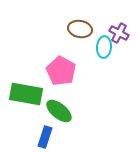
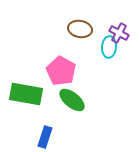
cyan ellipse: moved 5 px right
green ellipse: moved 13 px right, 11 px up
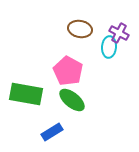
pink pentagon: moved 7 px right
blue rectangle: moved 7 px right, 5 px up; rotated 40 degrees clockwise
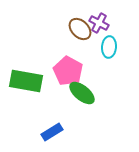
brown ellipse: rotated 35 degrees clockwise
purple cross: moved 20 px left, 10 px up
green rectangle: moved 13 px up
green ellipse: moved 10 px right, 7 px up
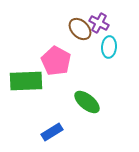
pink pentagon: moved 12 px left, 10 px up
green rectangle: rotated 12 degrees counterclockwise
green ellipse: moved 5 px right, 9 px down
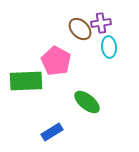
purple cross: moved 2 px right; rotated 36 degrees counterclockwise
cyan ellipse: rotated 10 degrees counterclockwise
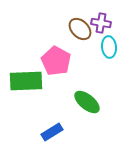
purple cross: rotated 18 degrees clockwise
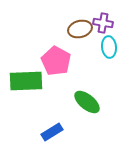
purple cross: moved 2 px right
brown ellipse: rotated 60 degrees counterclockwise
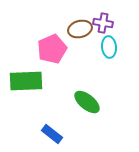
pink pentagon: moved 4 px left, 12 px up; rotated 20 degrees clockwise
blue rectangle: moved 2 px down; rotated 70 degrees clockwise
